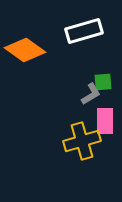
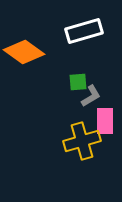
orange diamond: moved 1 px left, 2 px down
green square: moved 25 px left
gray L-shape: moved 2 px down
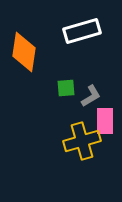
white rectangle: moved 2 px left
orange diamond: rotated 63 degrees clockwise
green square: moved 12 px left, 6 px down
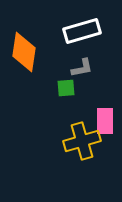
gray L-shape: moved 9 px left, 28 px up; rotated 20 degrees clockwise
